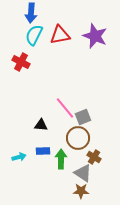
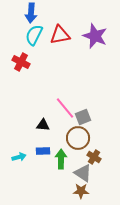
black triangle: moved 2 px right
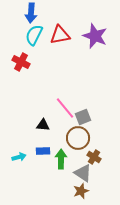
brown star: rotated 21 degrees counterclockwise
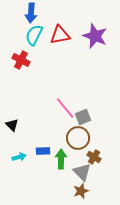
red cross: moved 2 px up
black triangle: moved 31 px left; rotated 40 degrees clockwise
gray triangle: moved 1 px left, 1 px up; rotated 12 degrees clockwise
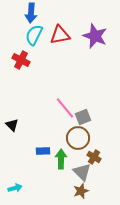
cyan arrow: moved 4 px left, 31 px down
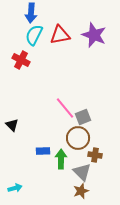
purple star: moved 1 px left, 1 px up
brown cross: moved 1 px right, 2 px up; rotated 24 degrees counterclockwise
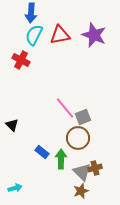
blue rectangle: moved 1 px left, 1 px down; rotated 40 degrees clockwise
brown cross: moved 13 px down; rotated 24 degrees counterclockwise
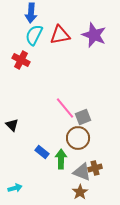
gray triangle: rotated 24 degrees counterclockwise
brown star: moved 1 px left, 1 px down; rotated 14 degrees counterclockwise
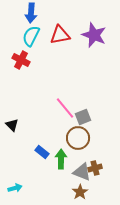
cyan semicircle: moved 3 px left, 1 px down
